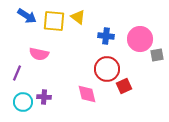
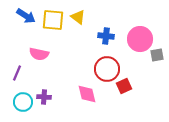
blue arrow: moved 1 px left
yellow square: moved 1 px left, 1 px up
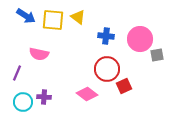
pink diamond: rotated 40 degrees counterclockwise
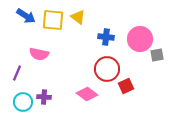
blue cross: moved 1 px down
red square: moved 2 px right
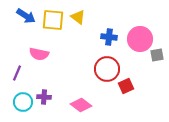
blue cross: moved 3 px right
pink diamond: moved 6 px left, 11 px down
